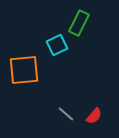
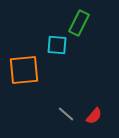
cyan square: rotated 30 degrees clockwise
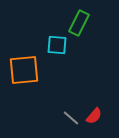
gray line: moved 5 px right, 4 px down
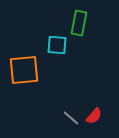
green rectangle: rotated 15 degrees counterclockwise
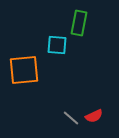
red semicircle: rotated 24 degrees clockwise
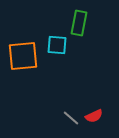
orange square: moved 1 px left, 14 px up
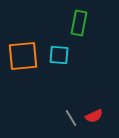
cyan square: moved 2 px right, 10 px down
gray line: rotated 18 degrees clockwise
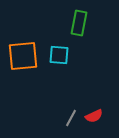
gray line: rotated 60 degrees clockwise
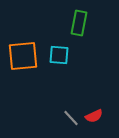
gray line: rotated 72 degrees counterclockwise
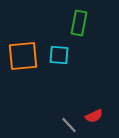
gray line: moved 2 px left, 7 px down
